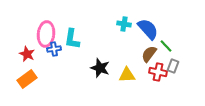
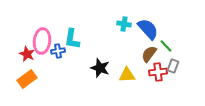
pink ellipse: moved 4 px left, 7 px down
blue cross: moved 4 px right, 2 px down
red cross: rotated 18 degrees counterclockwise
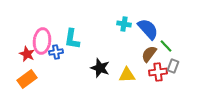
blue cross: moved 2 px left, 1 px down
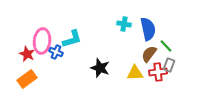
blue semicircle: rotated 30 degrees clockwise
cyan L-shape: rotated 115 degrees counterclockwise
blue cross: rotated 32 degrees clockwise
gray rectangle: moved 4 px left, 1 px up
yellow triangle: moved 8 px right, 2 px up
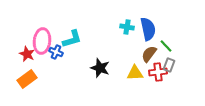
cyan cross: moved 3 px right, 3 px down
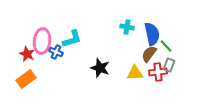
blue semicircle: moved 4 px right, 5 px down
orange rectangle: moved 1 px left
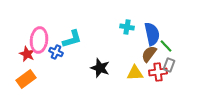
pink ellipse: moved 3 px left, 1 px up
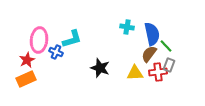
red star: moved 6 px down; rotated 21 degrees clockwise
orange rectangle: rotated 12 degrees clockwise
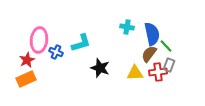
cyan L-shape: moved 9 px right, 4 px down
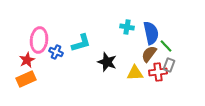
blue semicircle: moved 1 px left, 1 px up
black star: moved 7 px right, 6 px up
